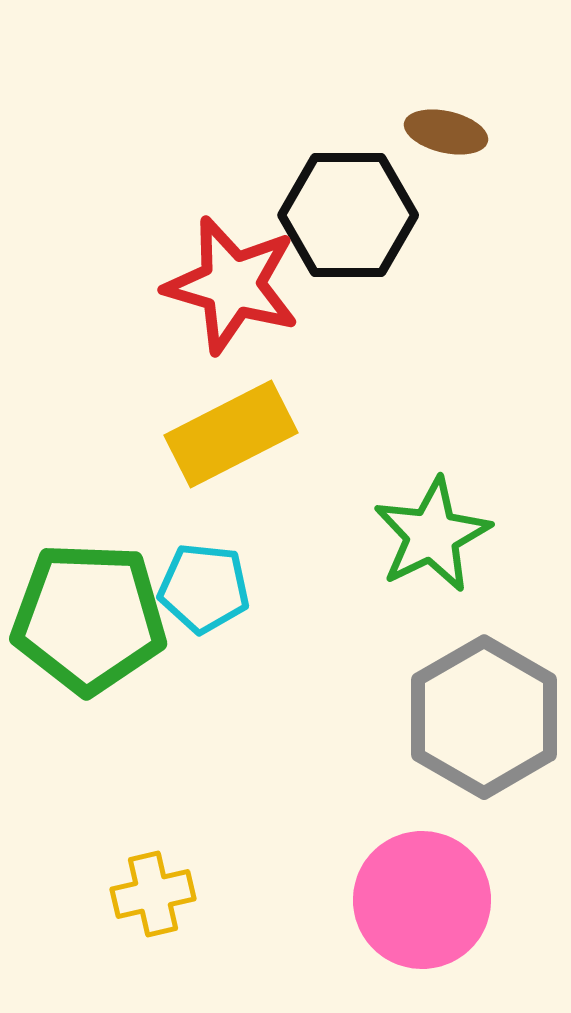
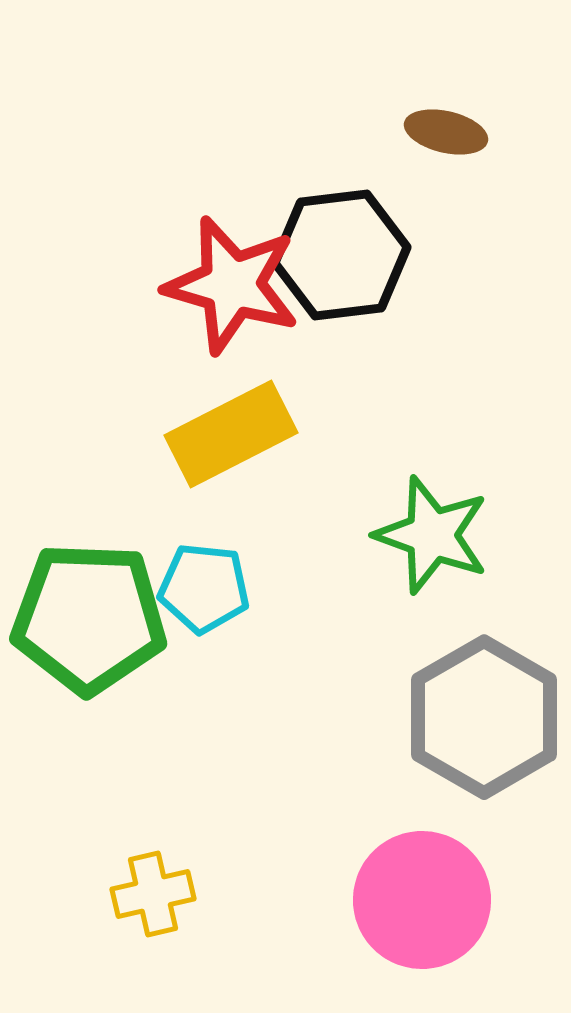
black hexagon: moved 7 px left, 40 px down; rotated 7 degrees counterclockwise
green star: rotated 26 degrees counterclockwise
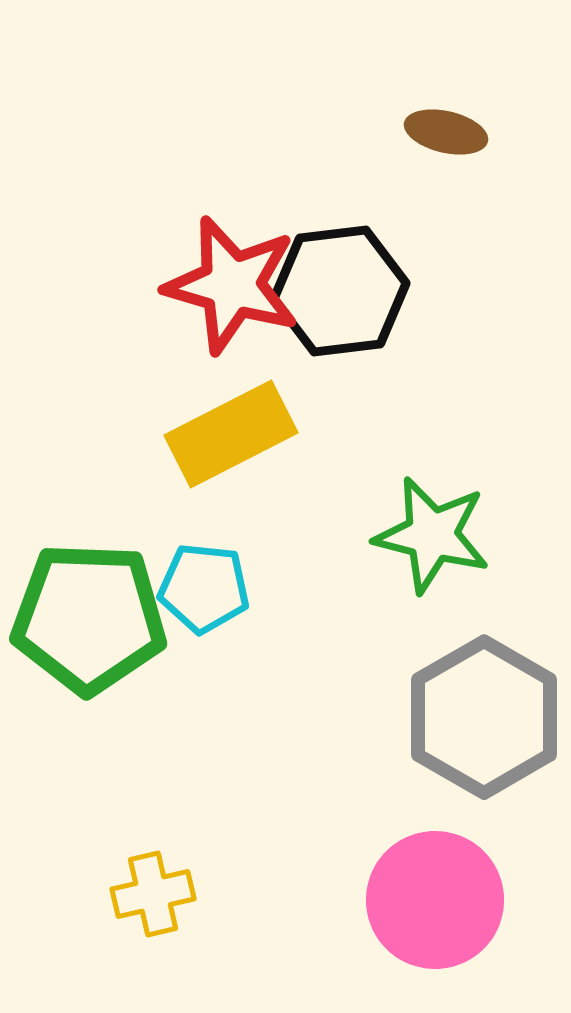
black hexagon: moved 1 px left, 36 px down
green star: rotated 6 degrees counterclockwise
pink circle: moved 13 px right
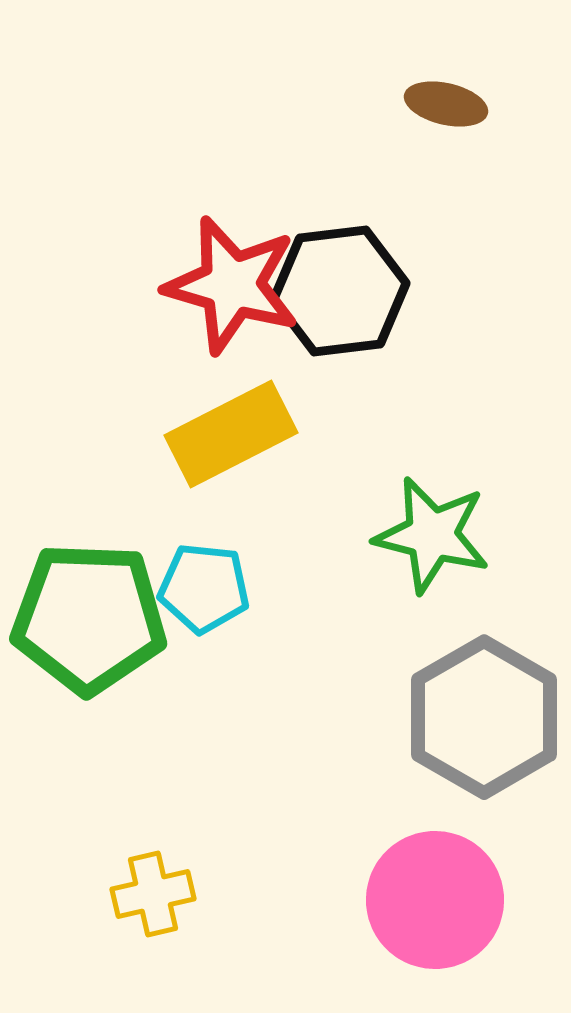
brown ellipse: moved 28 px up
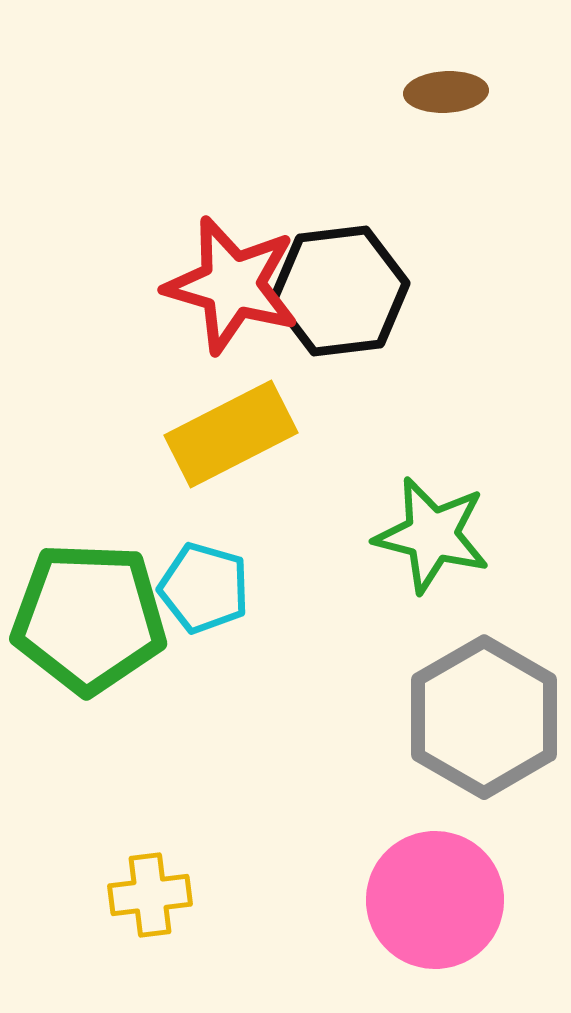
brown ellipse: moved 12 px up; rotated 16 degrees counterclockwise
cyan pentagon: rotated 10 degrees clockwise
yellow cross: moved 3 px left, 1 px down; rotated 6 degrees clockwise
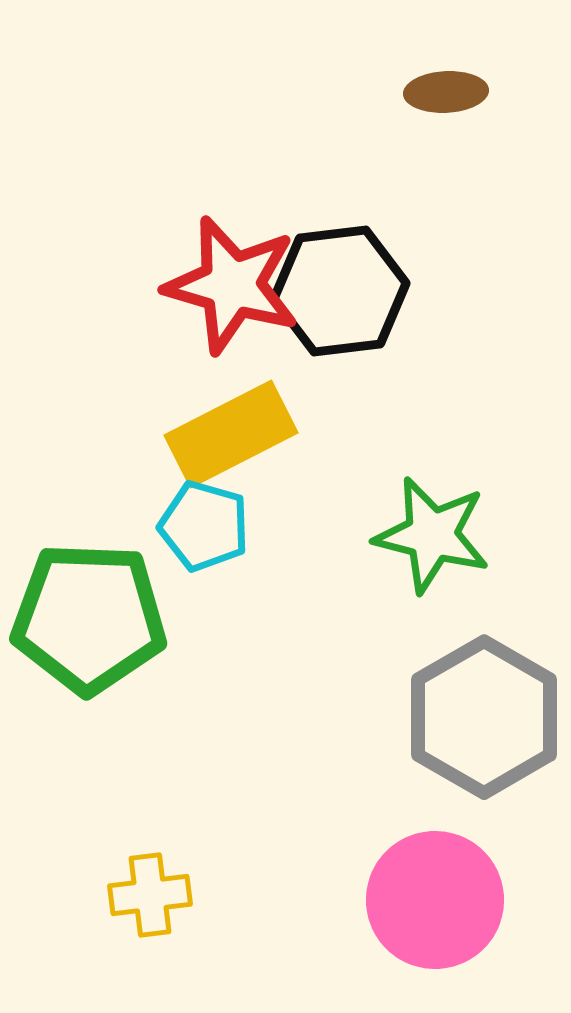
cyan pentagon: moved 62 px up
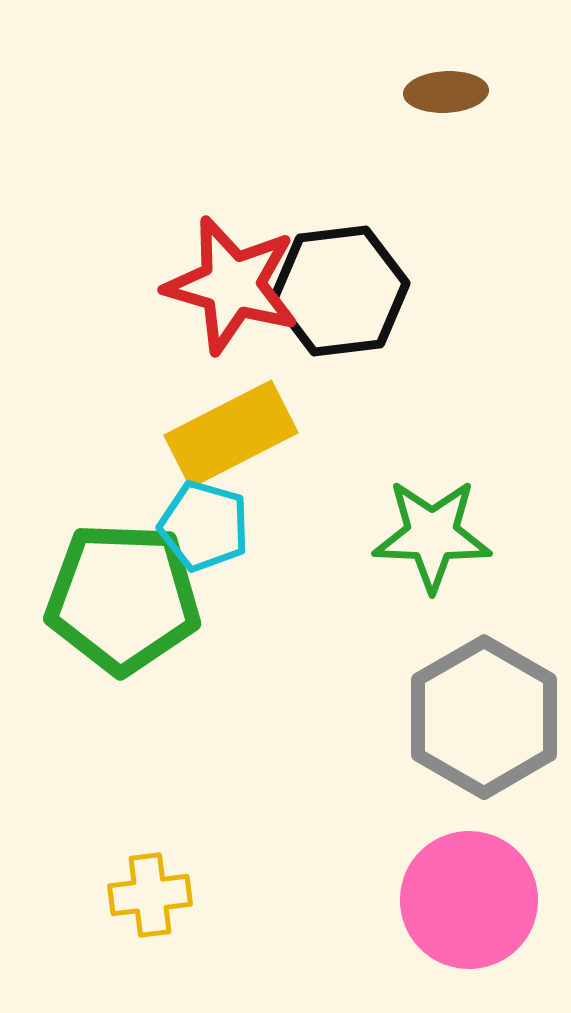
green star: rotated 12 degrees counterclockwise
green pentagon: moved 34 px right, 20 px up
pink circle: moved 34 px right
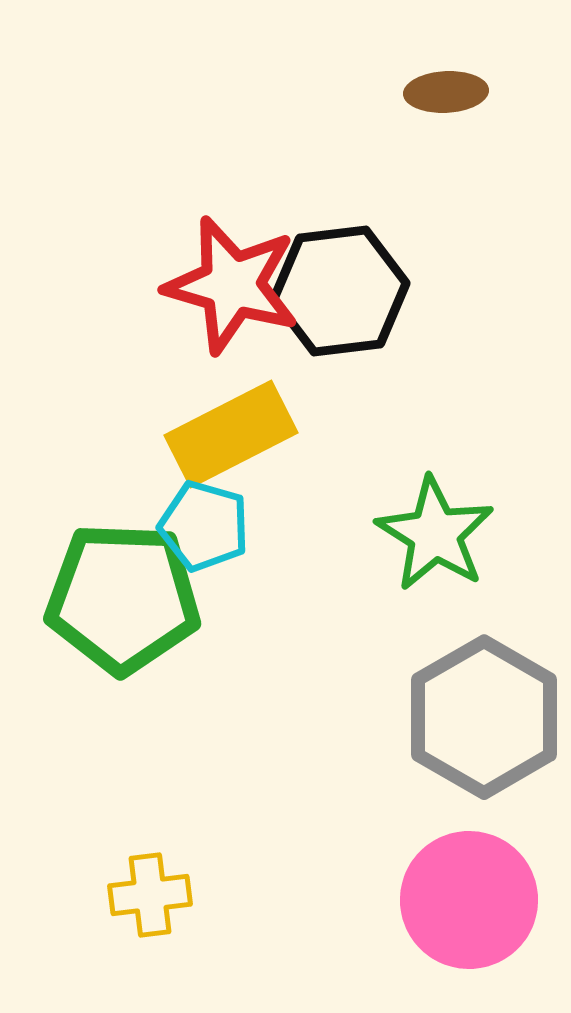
green star: moved 3 px right, 1 px up; rotated 30 degrees clockwise
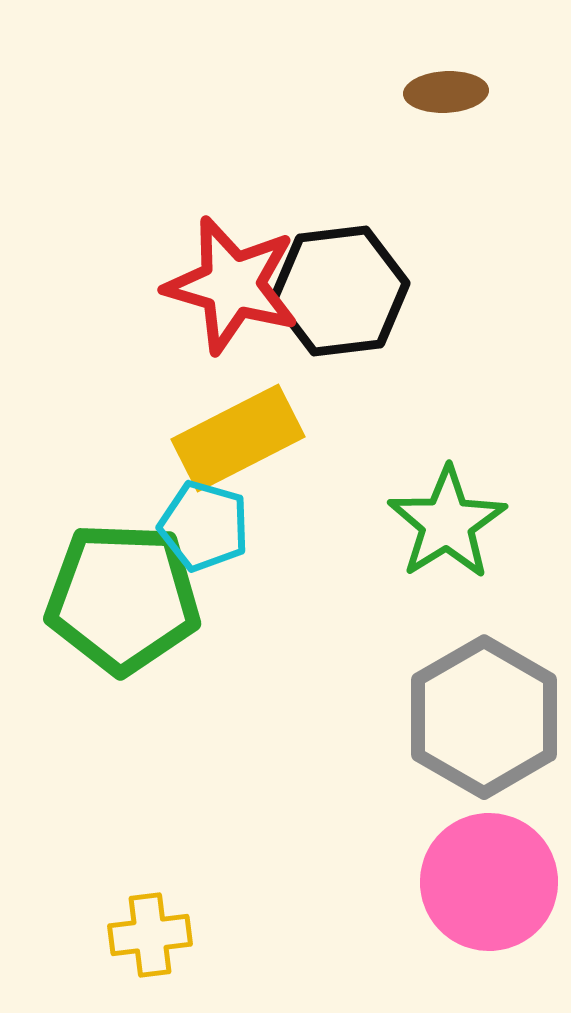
yellow rectangle: moved 7 px right, 4 px down
green star: moved 12 px right, 11 px up; rotated 8 degrees clockwise
yellow cross: moved 40 px down
pink circle: moved 20 px right, 18 px up
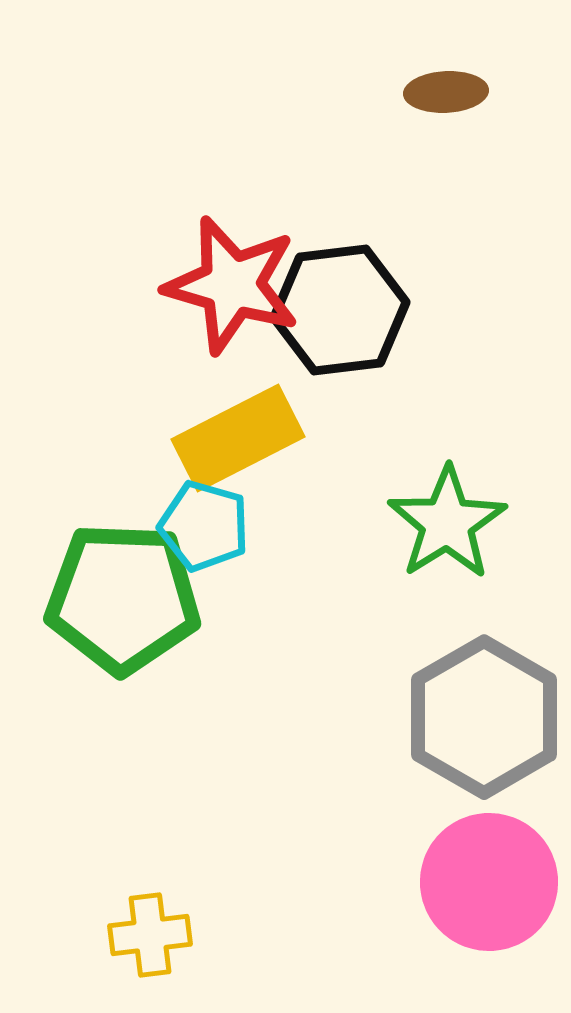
black hexagon: moved 19 px down
